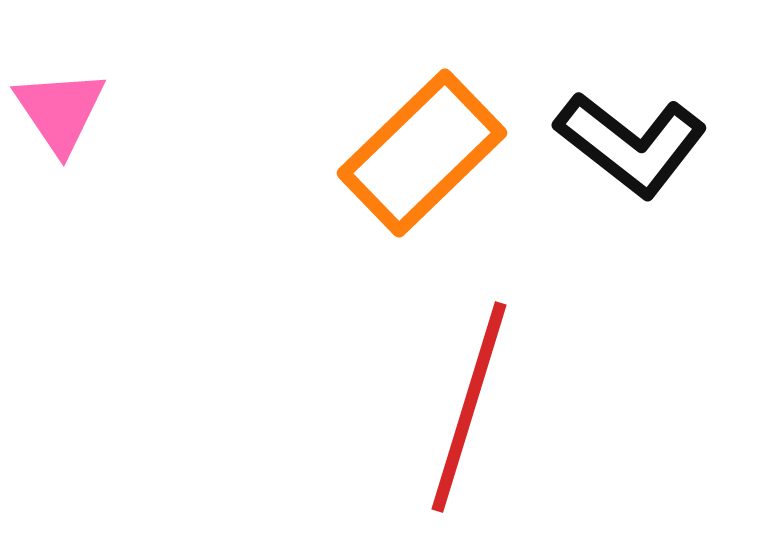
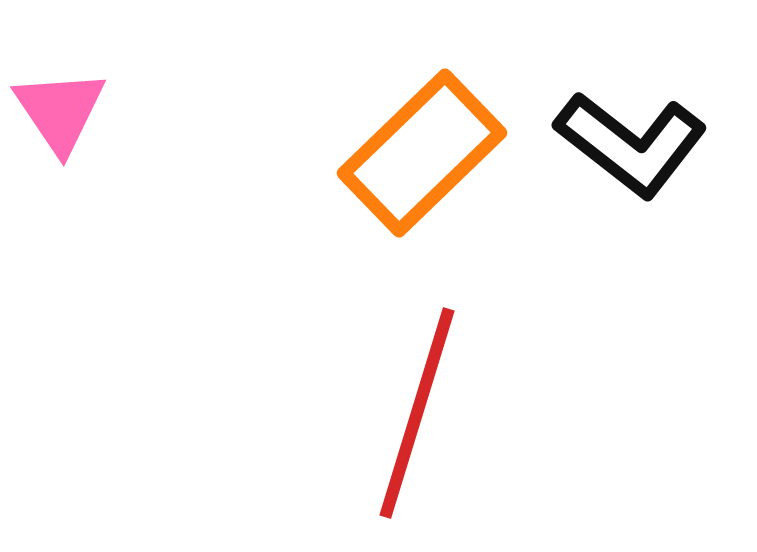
red line: moved 52 px left, 6 px down
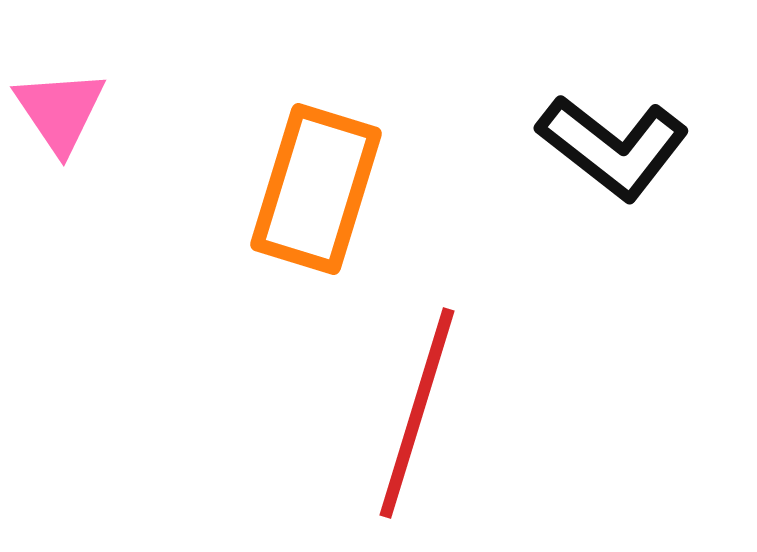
black L-shape: moved 18 px left, 3 px down
orange rectangle: moved 106 px left, 36 px down; rotated 29 degrees counterclockwise
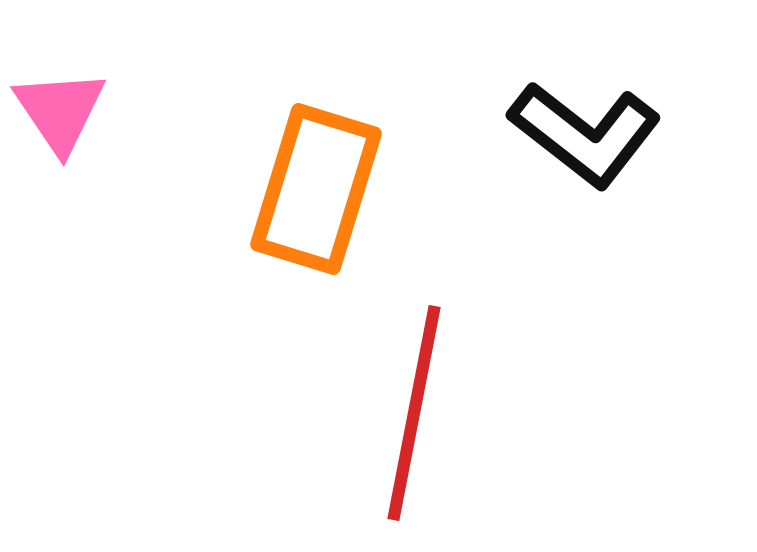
black L-shape: moved 28 px left, 13 px up
red line: moved 3 px left; rotated 6 degrees counterclockwise
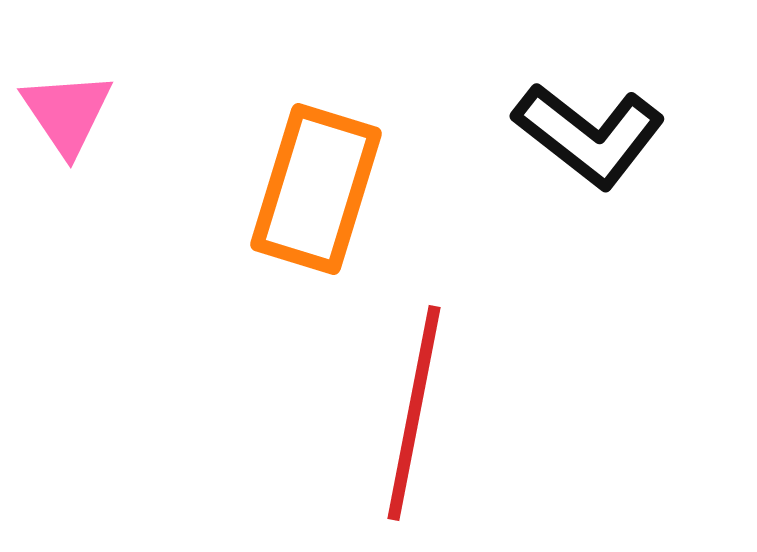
pink triangle: moved 7 px right, 2 px down
black L-shape: moved 4 px right, 1 px down
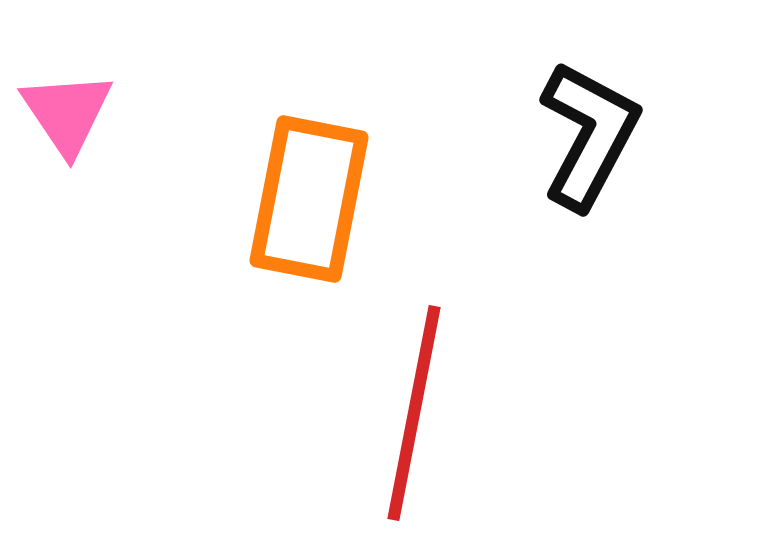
black L-shape: rotated 100 degrees counterclockwise
orange rectangle: moved 7 px left, 10 px down; rotated 6 degrees counterclockwise
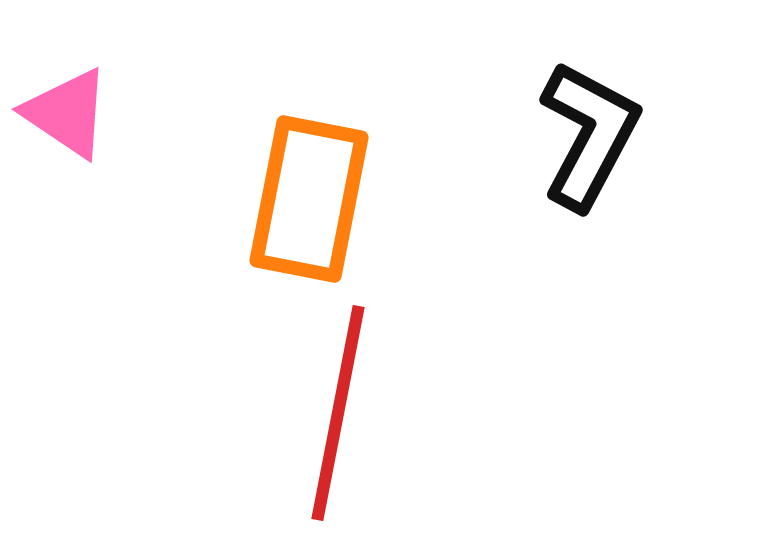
pink triangle: rotated 22 degrees counterclockwise
red line: moved 76 px left
